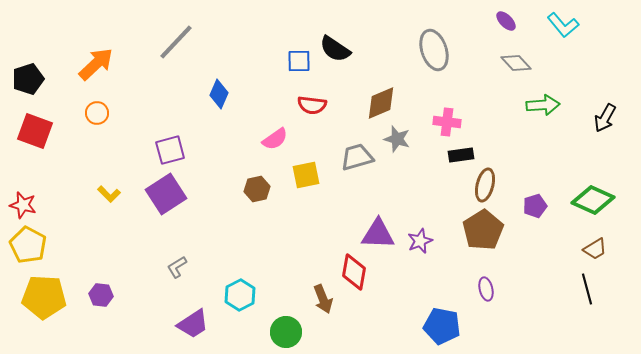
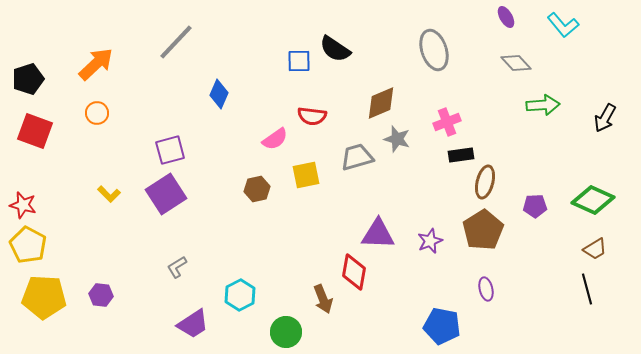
purple ellipse at (506, 21): moved 4 px up; rotated 15 degrees clockwise
red semicircle at (312, 105): moved 11 px down
pink cross at (447, 122): rotated 28 degrees counterclockwise
brown ellipse at (485, 185): moved 3 px up
purple pentagon at (535, 206): rotated 15 degrees clockwise
purple star at (420, 241): moved 10 px right
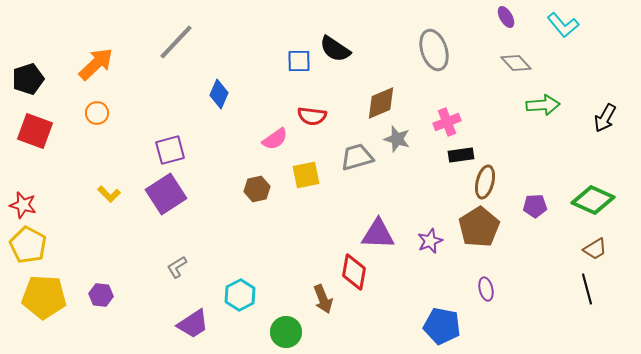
brown pentagon at (483, 230): moved 4 px left, 3 px up
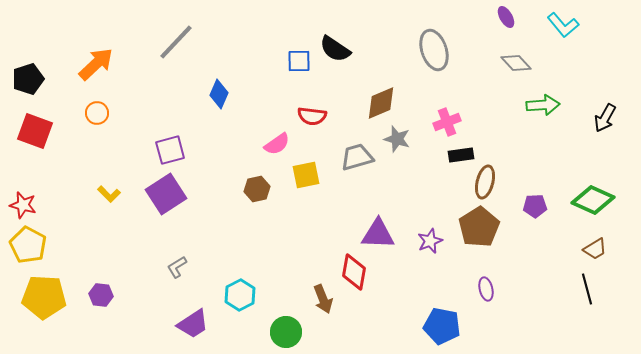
pink semicircle at (275, 139): moved 2 px right, 5 px down
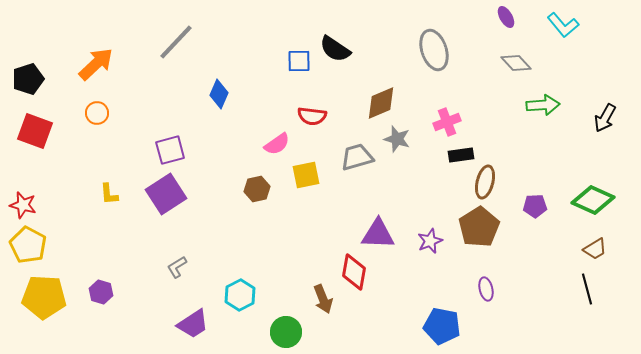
yellow L-shape at (109, 194): rotated 40 degrees clockwise
purple hexagon at (101, 295): moved 3 px up; rotated 10 degrees clockwise
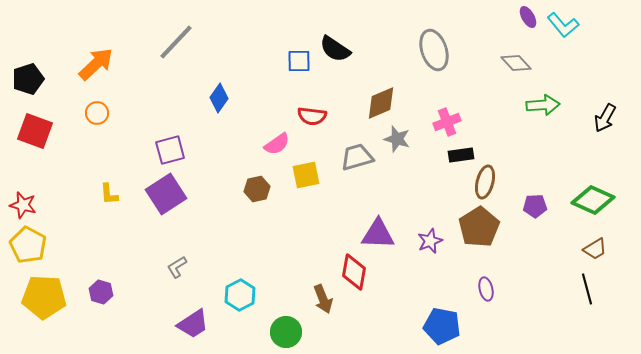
purple ellipse at (506, 17): moved 22 px right
blue diamond at (219, 94): moved 4 px down; rotated 12 degrees clockwise
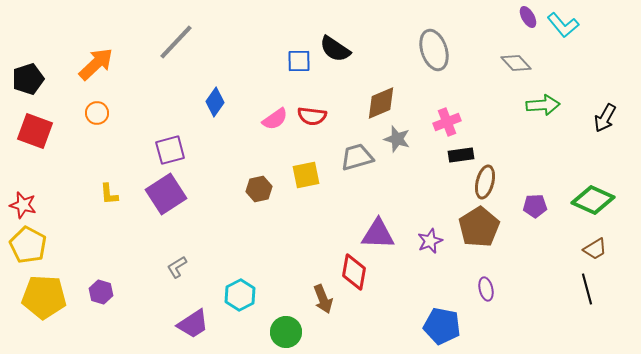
blue diamond at (219, 98): moved 4 px left, 4 px down
pink semicircle at (277, 144): moved 2 px left, 25 px up
brown hexagon at (257, 189): moved 2 px right
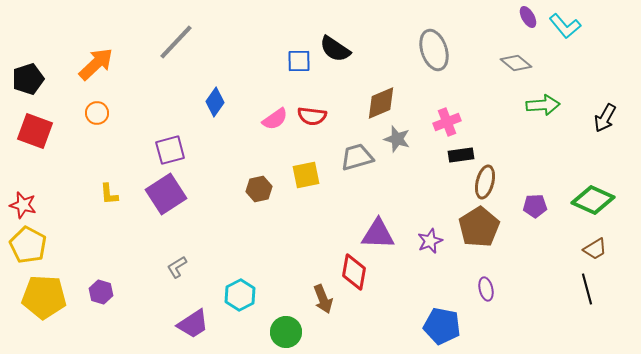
cyan L-shape at (563, 25): moved 2 px right, 1 px down
gray diamond at (516, 63): rotated 8 degrees counterclockwise
